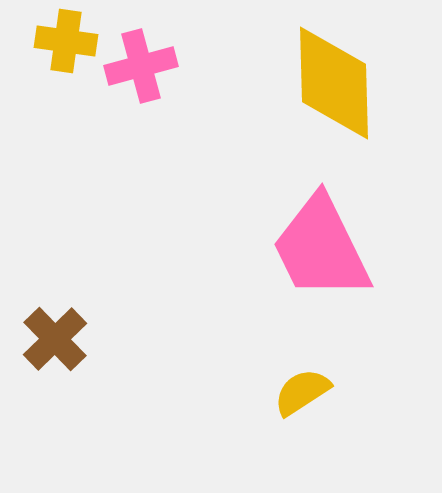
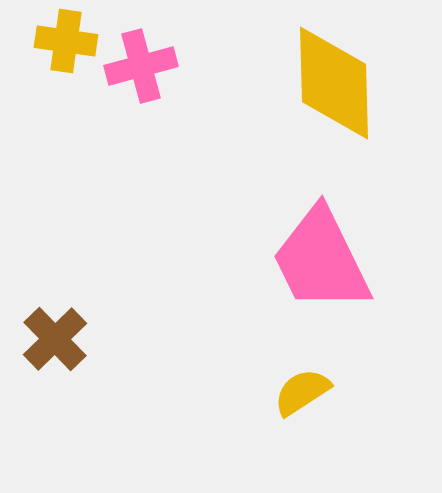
pink trapezoid: moved 12 px down
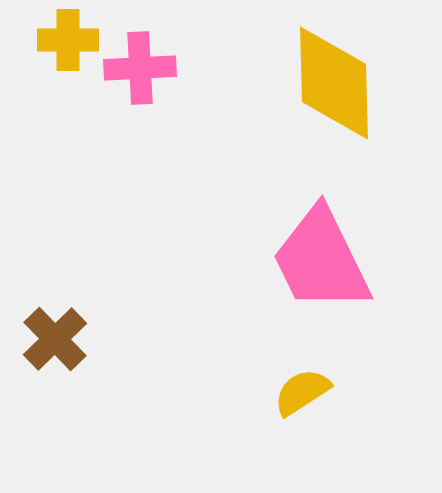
yellow cross: moved 2 px right, 1 px up; rotated 8 degrees counterclockwise
pink cross: moved 1 px left, 2 px down; rotated 12 degrees clockwise
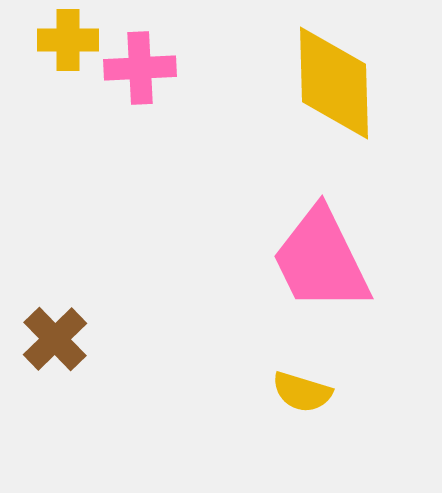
yellow semicircle: rotated 130 degrees counterclockwise
